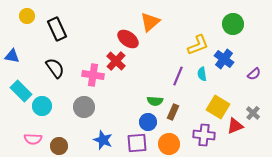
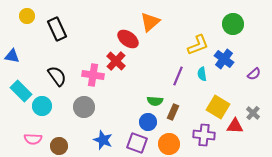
black semicircle: moved 2 px right, 8 px down
red triangle: rotated 24 degrees clockwise
purple square: rotated 25 degrees clockwise
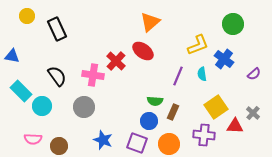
red ellipse: moved 15 px right, 12 px down
yellow square: moved 2 px left; rotated 25 degrees clockwise
blue circle: moved 1 px right, 1 px up
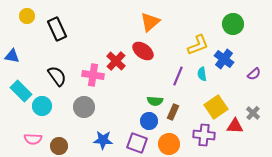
blue star: rotated 18 degrees counterclockwise
